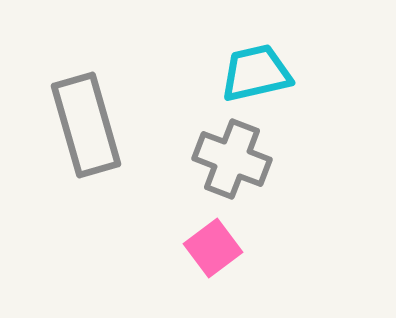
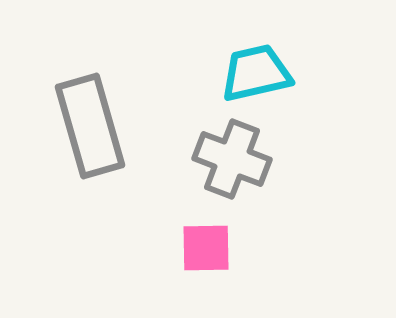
gray rectangle: moved 4 px right, 1 px down
pink square: moved 7 px left; rotated 36 degrees clockwise
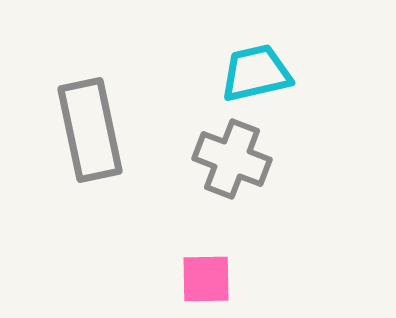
gray rectangle: moved 4 px down; rotated 4 degrees clockwise
pink square: moved 31 px down
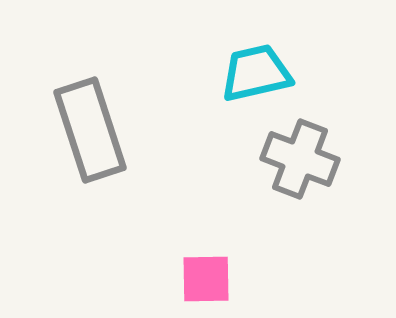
gray rectangle: rotated 6 degrees counterclockwise
gray cross: moved 68 px right
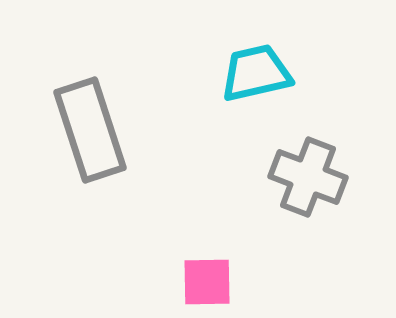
gray cross: moved 8 px right, 18 px down
pink square: moved 1 px right, 3 px down
